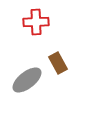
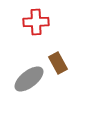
gray ellipse: moved 2 px right, 1 px up
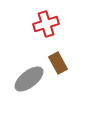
red cross: moved 10 px right, 2 px down; rotated 15 degrees counterclockwise
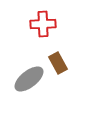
red cross: moved 3 px left; rotated 15 degrees clockwise
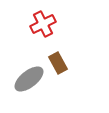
red cross: rotated 25 degrees counterclockwise
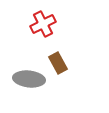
gray ellipse: rotated 44 degrees clockwise
